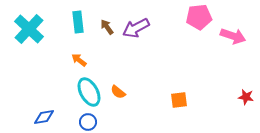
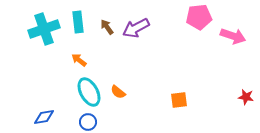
cyan cross: moved 15 px right; rotated 28 degrees clockwise
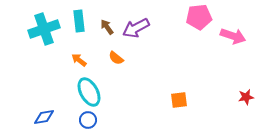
cyan rectangle: moved 1 px right, 1 px up
orange semicircle: moved 2 px left, 34 px up
red star: rotated 21 degrees counterclockwise
blue circle: moved 2 px up
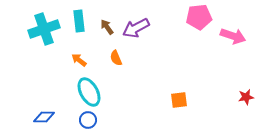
orange semicircle: rotated 28 degrees clockwise
blue diamond: rotated 10 degrees clockwise
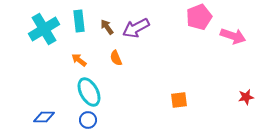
pink pentagon: rotated 15 degrees counterclockwise
cyan cross: rotated 12 degrees counterclockwise
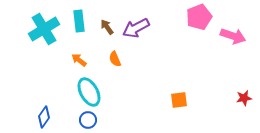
orange semicircle: moved 1 px left, 1 px down
red star: moved 2 px left, 1 px down
blue diamond: rotated 55 degrees counterclockwise
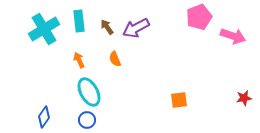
orange arrow: rotated 28 degrees clockwise
blue circle: moved 1 px left
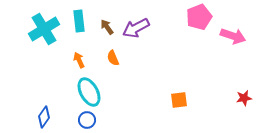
orange semicircle: moved 2 px left, 1 px up
